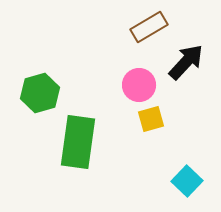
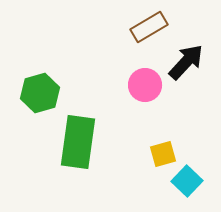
pink circle: moved 6 px right
yellow square: moved 12 px right, 35 px down
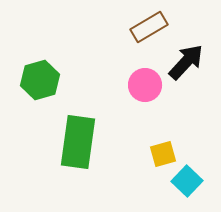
green hexagon: moved 13 px up
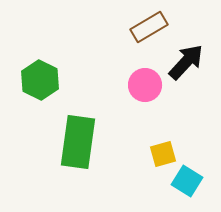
green hexagon: rotated 18 degrees counterclockwise
cyan square: rotated 12 degrees counterclockwise
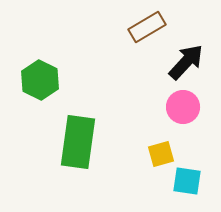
brown rectangle: moved 2 px left
pink circle: moved 38 px right, 22 px down
yellow square: moved 2 px left
cyan square: rotated 24 degrees counterclockwise
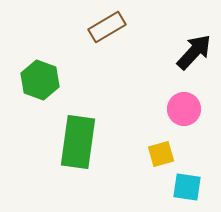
brown rectangle: moved 40 px left
black arrow: moved 8 px right, 10 px up
green hexagon: rotated 6 degrees counterclockwise
pink circle: moved 1 px right, 2 px down
cyan square: moved 6 px down
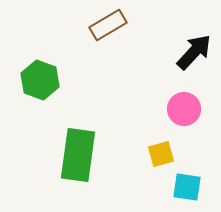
brown rectangle: moved 1 px right, 2 px up
green rectangle: moved 13 px down
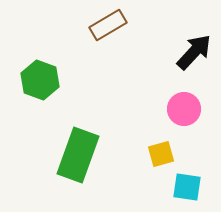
green rectangle: rotated 12 degrees clockwise
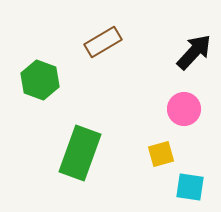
brown rectangle: moved 5 px left, 17 px down
green rectangle: moved 2 px right, 2 px up
cyan square: moved 3 px right
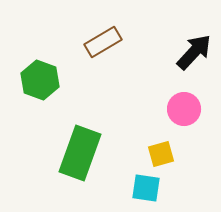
cyan square: moved 44 px left, 1 px down
